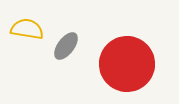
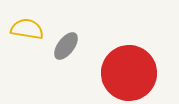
red circle: moved 2 px right, 9 px down
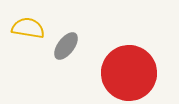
yellow semicircle: moved 1 px right, 1 px up
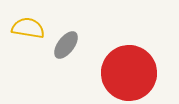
gray ellipse: moved 1 px up
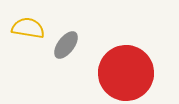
red circle: moved 3 px left
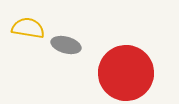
gray ellipse: rotated 68 degrees clockwise
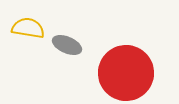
gray ellipse: moved 1 px right; rotated 8 degrees clockwise
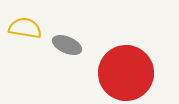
yellow semicircle: moved 3 px left
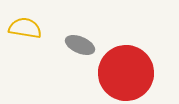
gray ellipse: moved 13 px right
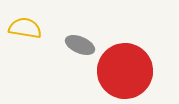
red circle: moved 1 px left, 2 px up
